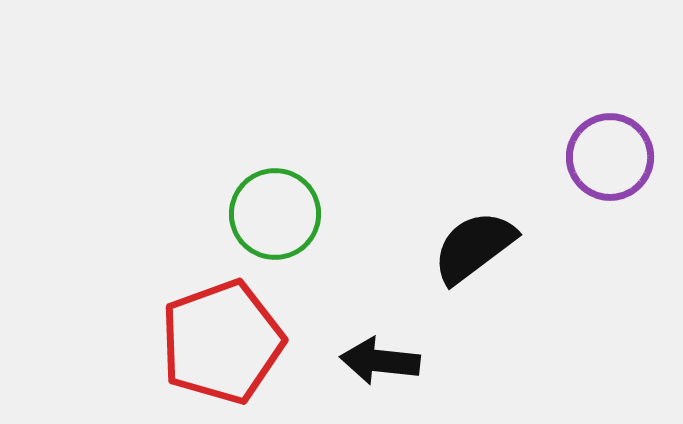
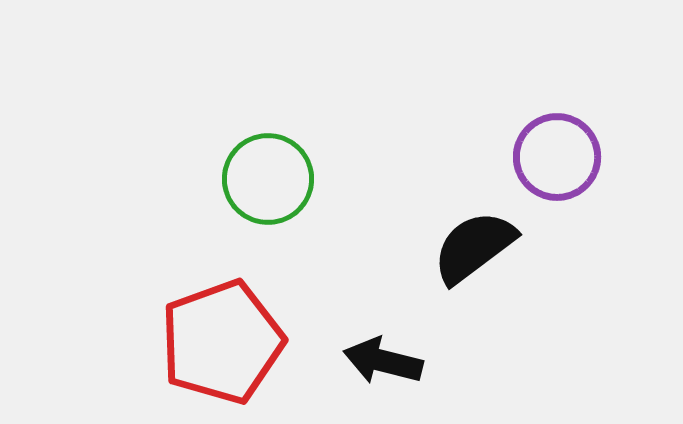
purple circle: moved 53 px left
green circle: moved 7 px left, 35 px up
black arrow: moved 3 px right; rotated 8 degrees clockwise
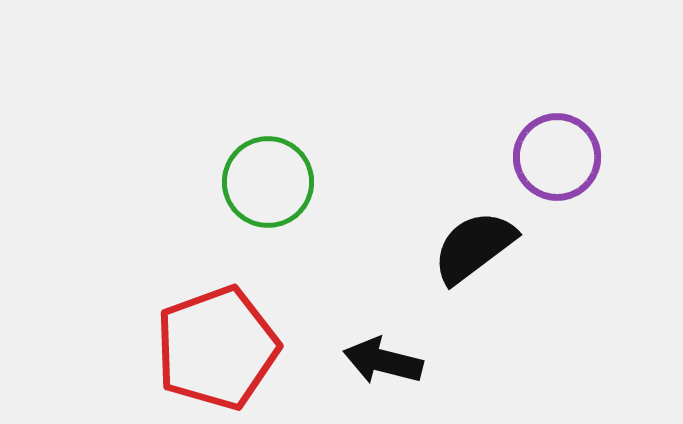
green circle: moved 3 px down
red pentagon: moved 5 px left, 6 px down
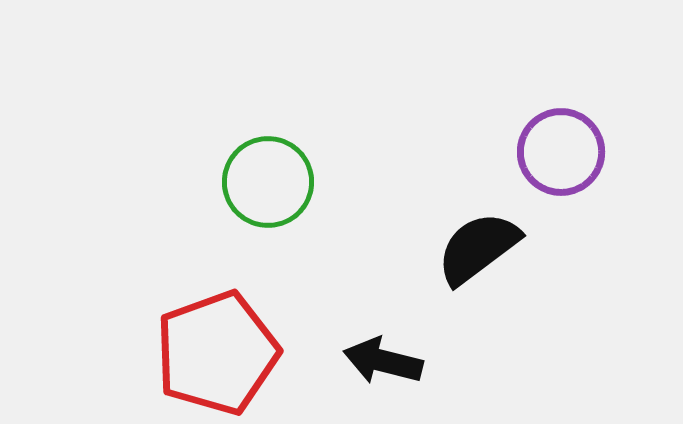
purple circle: moved 4 px right, 5 px up
black semicircle: moved 4 px right, 1 px down
red pentagon: moved 5 px down
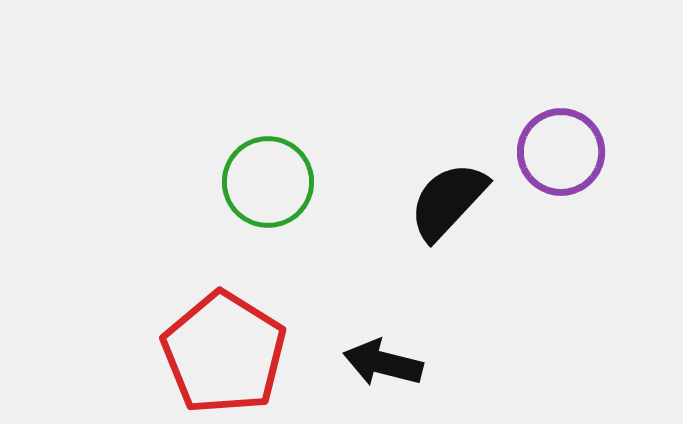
black semicircle: moved 30 px left, 47 px up; rotated 10 degrees counterclockwise
red pentagon: moved 7 px right; rotated 20 degrees counterclockwise
black arrow: moved 2 px down
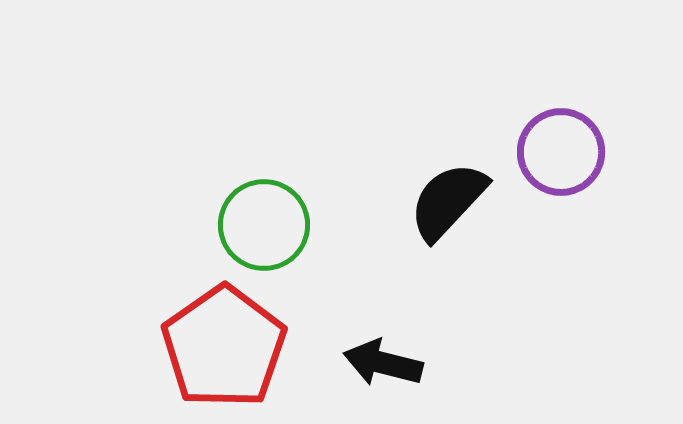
green circle: moved 4 px left, 43 px down
red pentagon: moved 6 px up; rotated 5 degrees clockwise
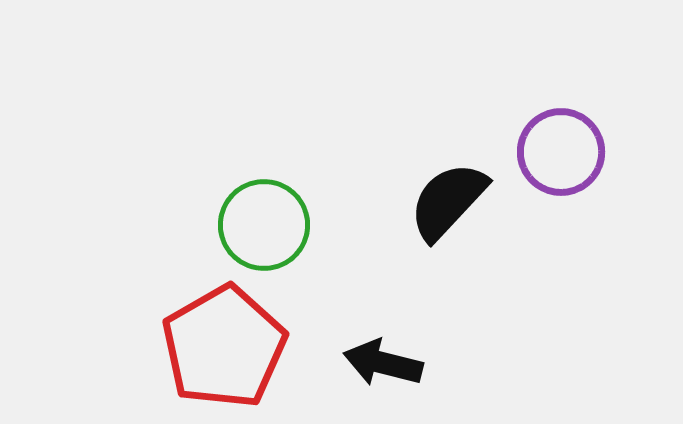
red pentagon: rotated 5 degrees clockwise
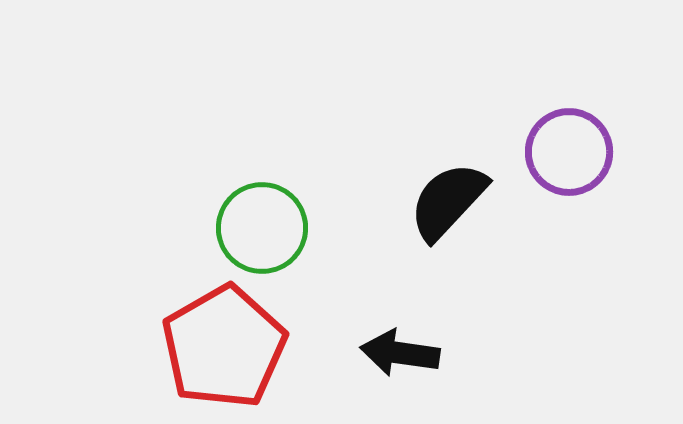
purple circle: moved 8 px right
green circle: moved 2 px left, 3 px down
black arrow: moved 17 px right, 10 px up; rotated 6 degrees counterclockwise
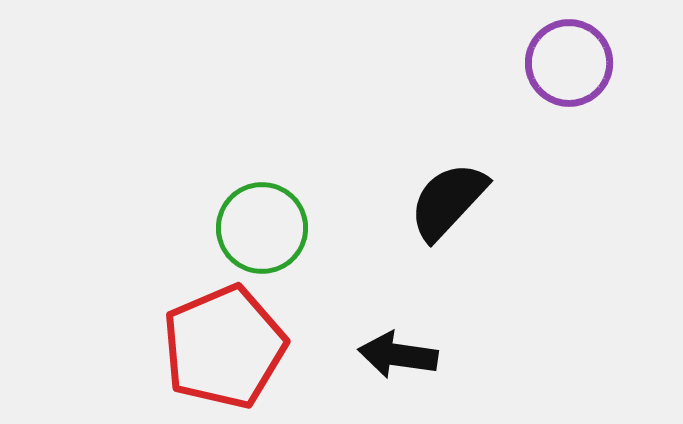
purple circle: moved 89 px up
red pentagon: rotated 7 degrees clockwise
black arrow: moved 2 px left, 2 px down
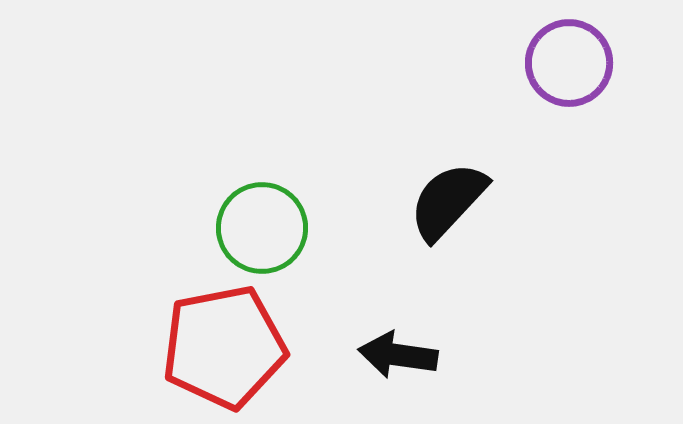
red pentagon: rotated 12 degrees clockwise
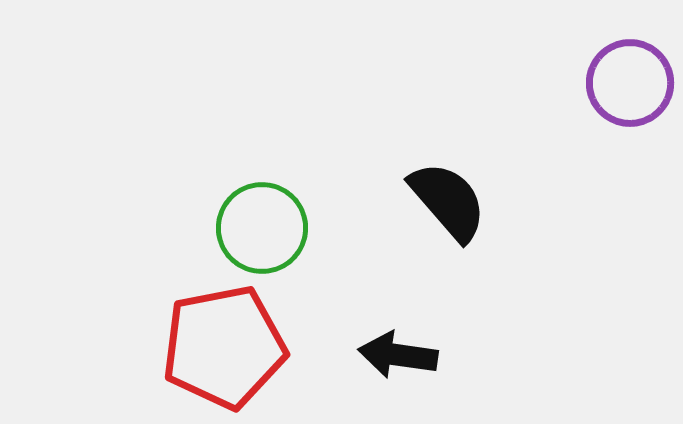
purple circle: moved 61 px right, 20 px down
black semicircle: rotated 96 degrees clockwise
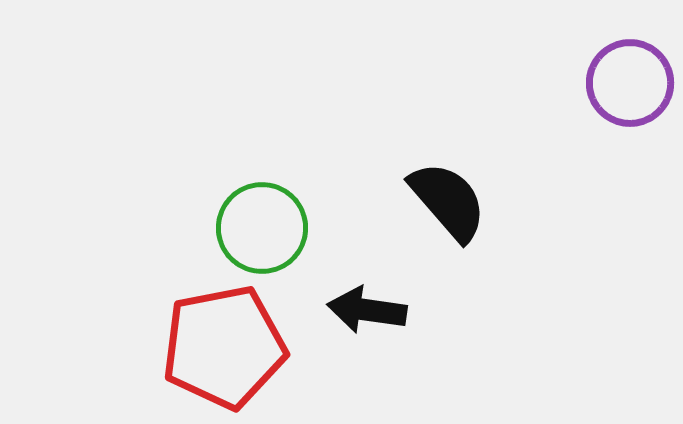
black arrow: moved 31 px left, 45 px up
